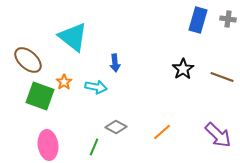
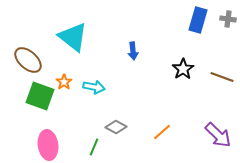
blue arrow: moved 18 px right, 12 px up
cyan arrow: moved 2 px left
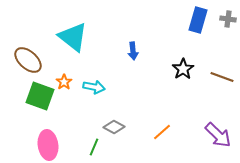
gray diamond: moved 2 px left
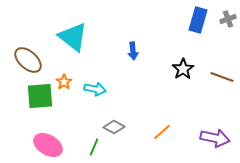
gray cross: rotated 28 degrees counterclockwise
cyan arrow: moved 1 px right, 2 px down
green square: rotated 24 degrees counterclockwise
purple arrow: moved 3 px left, 3 px down; rotated 32 degrees counterclockwise
pink ellipse: rotated 52 degrees counterclockwise
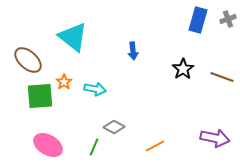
orange line: moved 7 px left, 14 px down; rotated 12 degrees clockwise
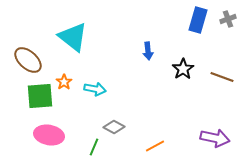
blue arrow: moved 15 px right
pink ellipse: moved 1 px right, 10 px up; rotated 20 degrees counterclockwise
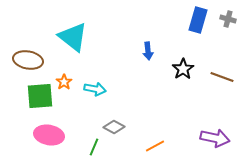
gray cross: rotated 35 degrees clockwise
brown ellipse: rotated 32 degrees counterclockwise
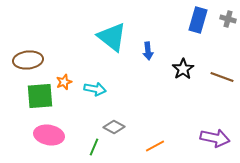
cyan triangle: moved 39 px right
brown ellipse: rotated 16 degrees counterclockwise
orange star: rotated 14 degrees clockwise
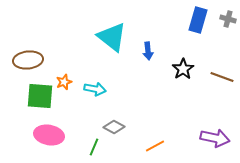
green square: rotated 8 degrees clockwise
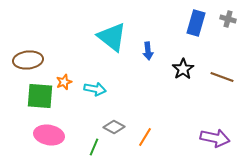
blue rectangle: moved 2 px left, 3 px down
orange line: moved 10 px left, 9 px up; rotated 30 degrees counterclockwise
